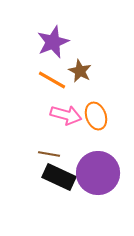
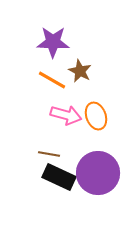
purple star: rotated 24 degrees clockwise
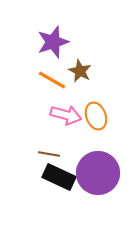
purple star: rotated 20 degrees counterclockwise
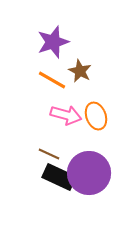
brown line: rotated 15 degrees clockwise
purple circle: moved 9 px left
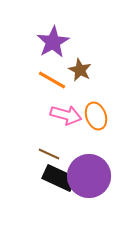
purple star: rotated 12 degrees counterclockwise
brown star: moved 1 px up
purple circle: moved 3 px down
black rectangle: moved 1 px down
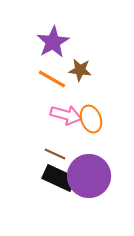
brown star: rotated 20 degrees counterclockwise
orange line: moved 1 px up
orange ellipse: moved 5 px left, 3 px down
brown line: moved 6 px right
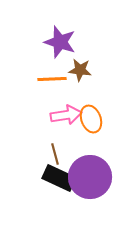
purple star: moved 7 px right; rotated 24 degrees counterclockwise
orange line: rotated 32 degrees counterclockwise
pink arrow: rotated 24 degrees counterclockwise
brown line: rotated 50 degrees clockwise
purple circle: moved 1 px right, 1 px down
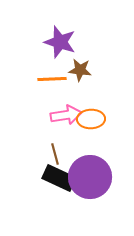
orange ellipse: rotated 72 degrees counterclockwise
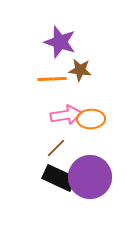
brown line: moved 1 px right, 6 px up; rotated 60 degrees clockwise
